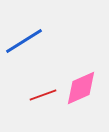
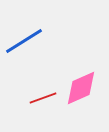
red line: moved 3 px down
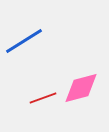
pink diamond: rotated 9 degrees clockwise
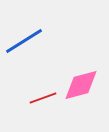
pink diamond: moved 3 px up
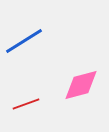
red line: moved 17 px left, 6 px down
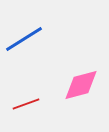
blue line: moved 2 px up
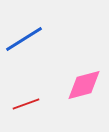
pink diamond: moved 3 px right
